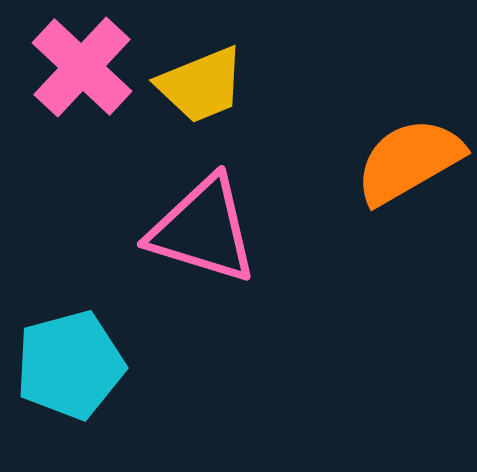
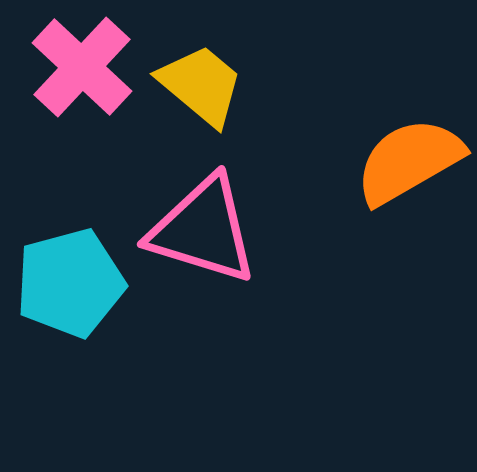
yellow trapezoid: rotated 118 degrees counterclockwise
cyan pentagon: moved 82 px up
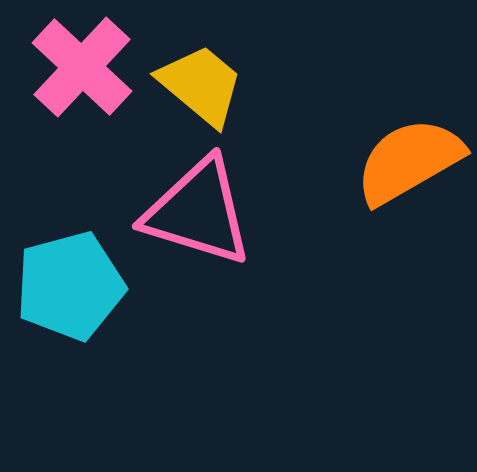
pink triangle: moved 5 px left, 18 px up
cyan pentagon: moved 3 px down
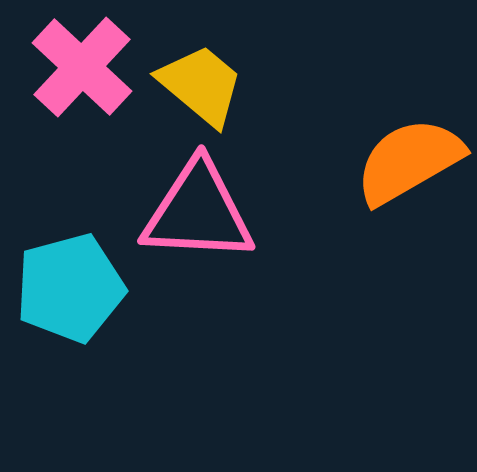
pink triangle: rotated 14 degrees counterclockwise
cyan pentagon: moved 2 px down
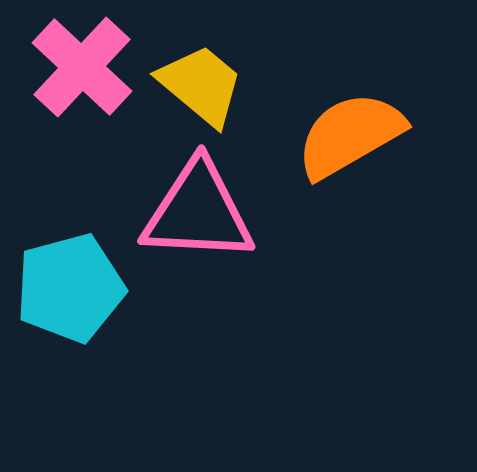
orange semicircle: moved 59 px left, 26 px up
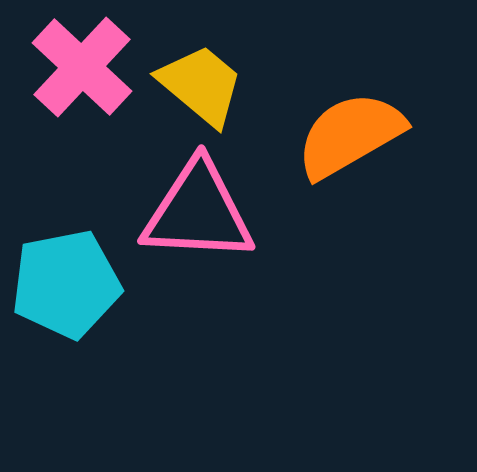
cyan pentagon: moved 4 px left, 4 px up; rotated 4 degrees clockwise
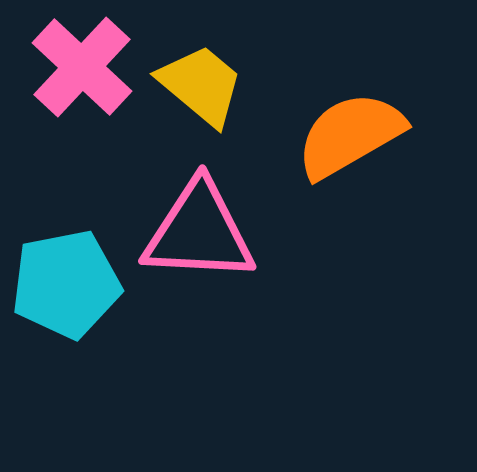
pink triangle: moved 1 px right, 20 px down
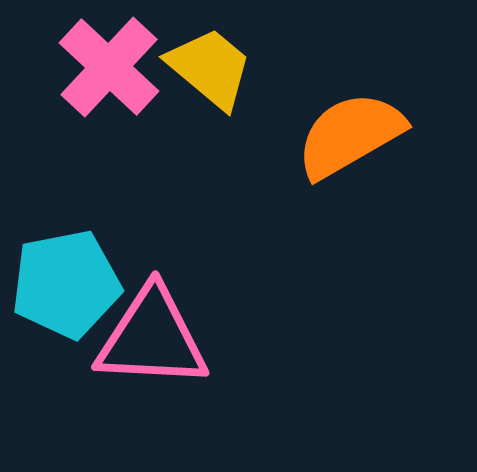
pink cross: moved 27 px right
yellow trapezoid: moved 9 px right, 17 px up
pink triangle: moved 47 px left, 106 px down
